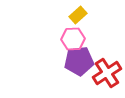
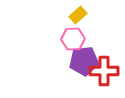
purple pentagon: moved 5 px right
red cross: moved 3 px left, 2 px up; rotated 32 degrees clockwise
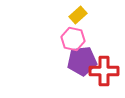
pink hexagon: rotated 15 degrees clockwise
purple pentagon: moved 2 px left
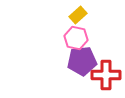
pink hexagon: moved 3 px right, 1 px up
red cross: moved 2 px right, 4 px down
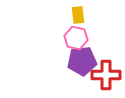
yellow rectangle: rotated 54 degrees counterclockwise
